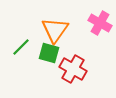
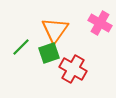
green square: rotated 35 degrees counterclockwise
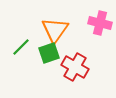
pink cross: rotated 15 degrees counterclockwise
red cross: moved 2 px right, 2 px up
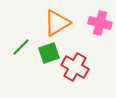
orange triangle: moved 2 px right, 7 px up; rotated 24 degrees clockwise
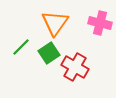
orange triangle: moved 2 px left; rotated 24 degrees counterclockwise
green square: rotated 15 degrees counterclockwise
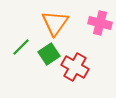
green square: moved 1 px down
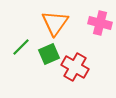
green square: rotated 10 degrees clockwise
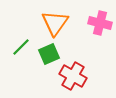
red cross: moved 2 px left, 9 px down
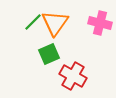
green line: moved 12 px right, 25 px up
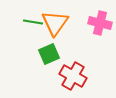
green line: rotated 54 degrees clockwise
